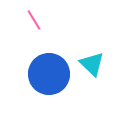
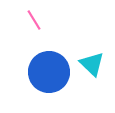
blue circle: moved 2 px up
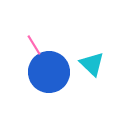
pink line: moved 25 px down
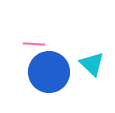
pink line: moved 1 px up; rotated 55 degrees counterclockwise
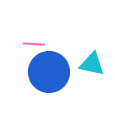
cyan triangle: rotated 32 degrees counterclockwise
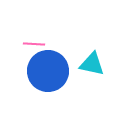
blue circle: moved 1 px left, 1 px up
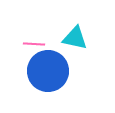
cyan triangle: moved 17 px left, 26 px up
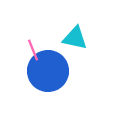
pink line: moved 1 px left, 6 px down; rotated 65 degrees clockwise
